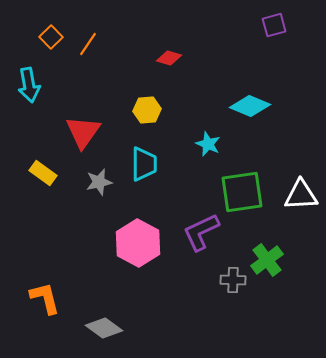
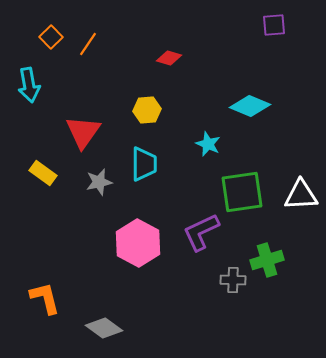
purple square: rotated 10 degrees clockwise
green cross: rotated 20 degrees clockwise
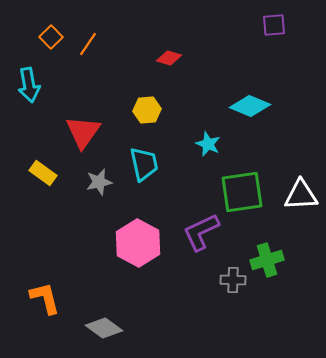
cyan trapezoid: rotated 12 degrees counterclockwise
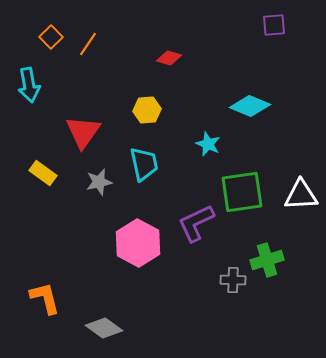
purple L-shape: moved 5 px left, 9 px up
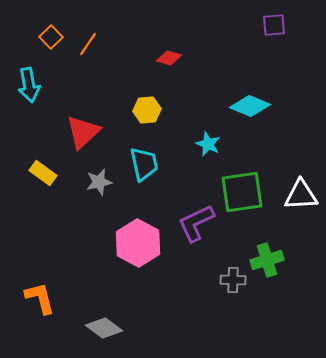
red triangle: rotated 12 degrees clockwise
orange L-shape: moved 5 px left
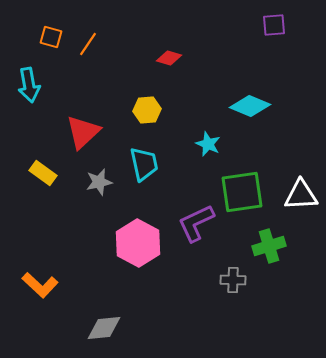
orange square: rotated 30 degrees counterclockwise
green cross: moved 2 px right, 14 px up
orange L-shape: moved 13 px up; rotated 147 degrees clockwise
gray diamond: rotated 42 degrees counterclockwise
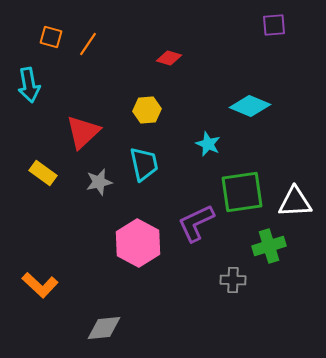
white triangle: moved 6 px left, 7 px down
